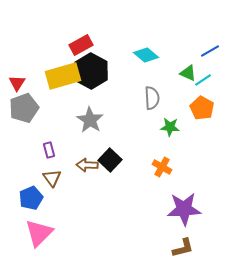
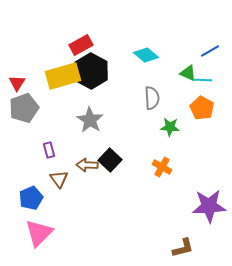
cyan line: rotated 36 degrees clockwise
brown triangle: moved 7 px right, 1 px down
purple star: moved 25 px right, 3 px up
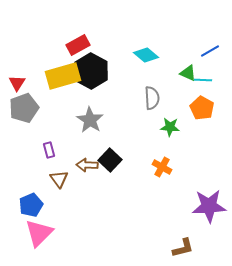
red rectangle: moved 3 px left
blue pentagon: moved 7 px down
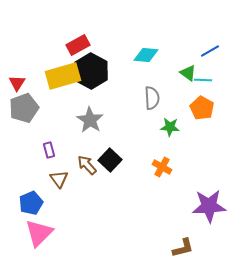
cyan diamond: rotated 35 degrees counterclockwise
green triangle: rotated 12 degrees clockwise
brown arrow: rotated 45 degrees clockwise
blue pentagon: moved 2 px up
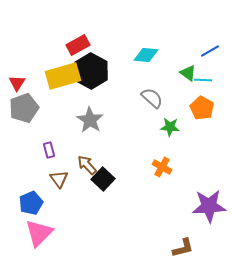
gray semicircle: rotated 45 degrees counterclockwise
black square: moved 7 px left, 19 px down
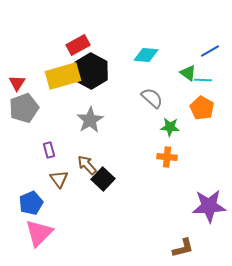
gray star: rotated 8 degrees clockwise
orange cross: moved 5 px right, 10 px up; rotated 24 degrees counterclockwise
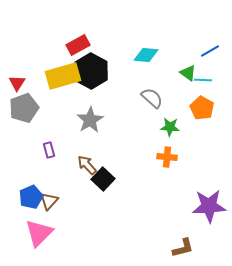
brown triangle: moved 10 px left, 22 px down; rotated 18 degrees clockwise
blue pentagon: moved 6 px up
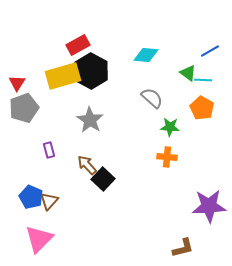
gray star: rotated 8 degrees counterclockwise
blue pentagon: rotated 25 degrees counterclockwise
pink triangle: moved 6 px down
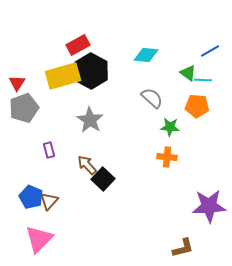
orange pentagon: moved 5 px left, 2 px up; rotated 25 degrees counterclockwise
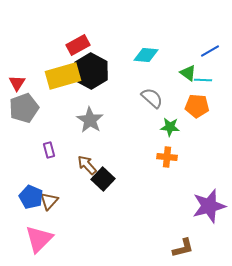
purple star: rotated 12 degrees counterclockwise
